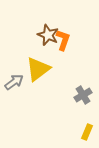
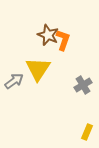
yellow triangle: rotated 20 degrees counterclockwise
gray arrow: moved 1 px up
gray cross: moved 10 px up
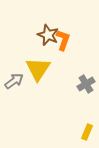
gray cross: moved 3 px right, 1 px up
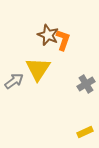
yellow rectangle: moved 2 px left; rotated 42 degrees clockwise
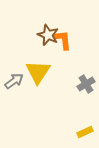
orange L-shape: rotated 25 degrees counterclockwise
yellow triangle: moved 3 px down
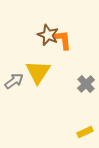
gray cross: rotated 12 degrees counterclockwise
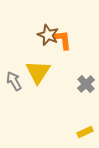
gray arrow: rotated 84 degrees counterclockwise
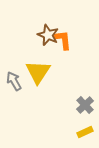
gray cross: moved 1 px left, 21 px down
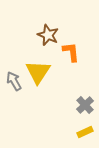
orange L-shape: moved 8 px right, 12 px down
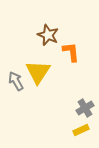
gray arrow: moved 2 px right
gray cross: moved 3 px down; rotated 12 degrees clockwise
yellow rectangle: moved 4 px left, 2 px up
